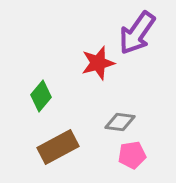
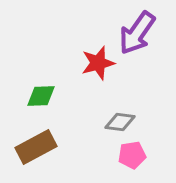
green diamond: rotated 48 degrees clockwise
brown rectangle: moved 22 px left
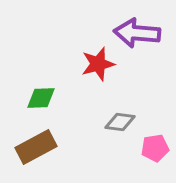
purple arrow: rotated 60 degrees clockwise
red star: moved 1 px down
green diamond: moved 2 px down
pink pentagon: moved 23 px right, 7 px up
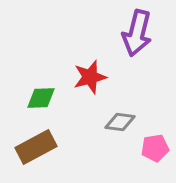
purple arrow: rotated 81 degrees counterclockwise
red star: moved 8 px left, 13 px down
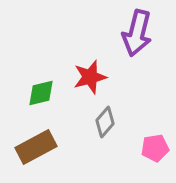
green diamond: moved 5 px up; rotated 12 degrees counterclockwise
gray diamond: moved 15 px left; rotated 56 degrees counterclockwise
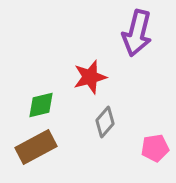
green diamond: moved 12 px down
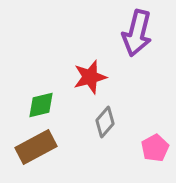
pink pentagon: rotated 20 degrees counterclockwise
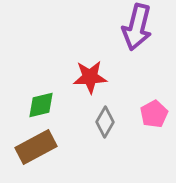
purple arrow: moved 6 px up
red star: rotated 12 degrees clockwise
gray diamond: rotated 12 degrees counterclockwise
pink pentagon: moved 1 px left, 34 px up
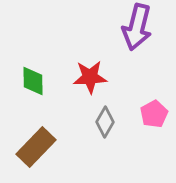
green diamond: moved 8 px left, 24 px up; rotated 76 degrees counterclockwise
brown rectangle: rotated 18 degrees counterclockwise
